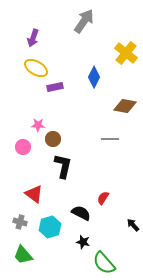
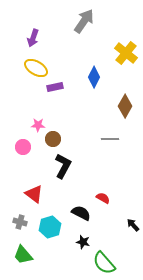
brown diamond: rotated 70 degrees counterclockwise
black L-shape: rotated 15 degrees clockwise
red semicircle: rotated 88 degrees clockwise
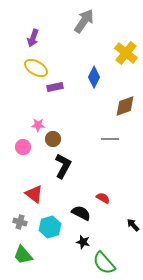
brown diamond: rotated 40 degrees clockwise
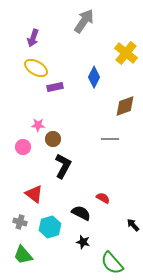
green semicircle: moved 8 px right
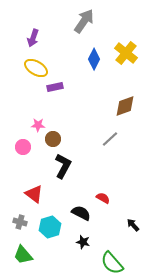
blue diamond: moved 18 px up
gray line: rotated 42 degrees counterclockwise
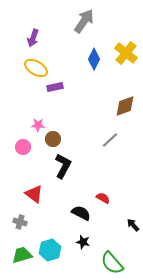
gray line: moved 1 px down
cyan hexagon: moved 23 px down
green trapezoid: moved 1 px left; rotated 115 degrees clockwise
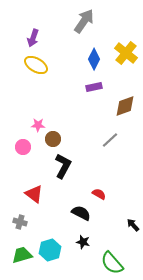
yellow ellipse: moved 3 px up
purple rectangle: moved 39 px right
red semicircle: moved 4 px left, 4 px up
